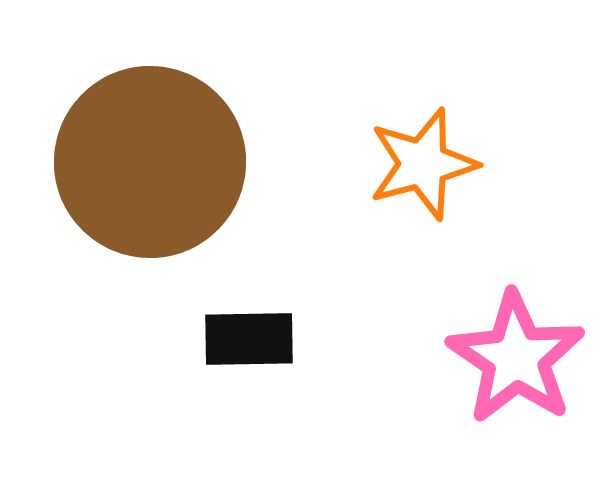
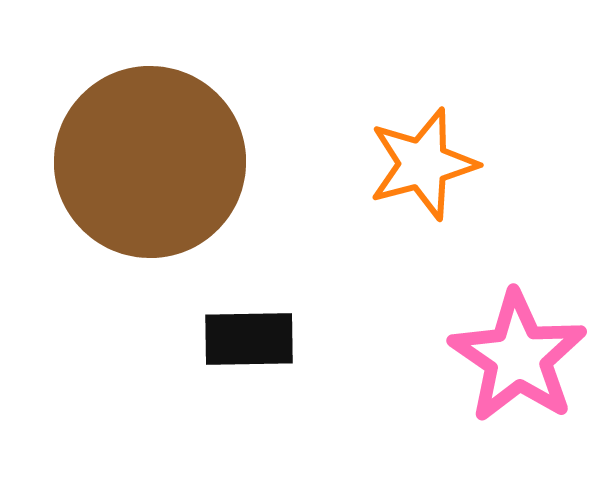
pink star: moved 2 px right, 1 px up
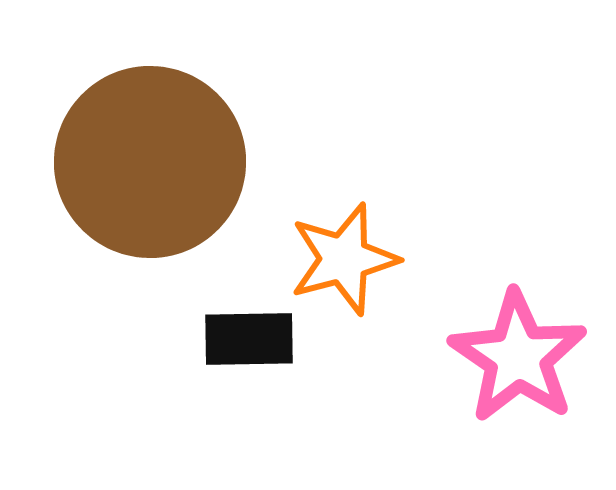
orange star: moved 79 px left, 95 px down
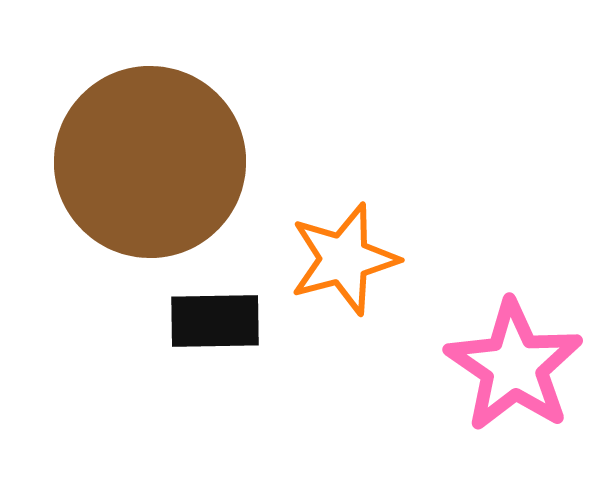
black rectangle: moved 34 px left, 18 px up
pink star: moved 4 px left, 9 px down
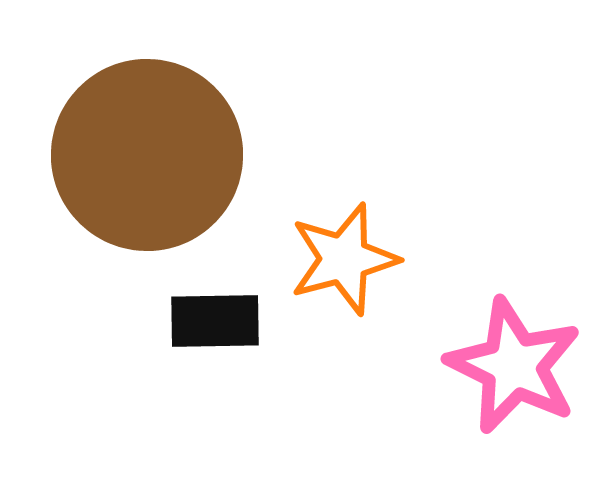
brown circle: moved 3 px left, 7 px up
pink star: rotated 8 degrees counterclockwise
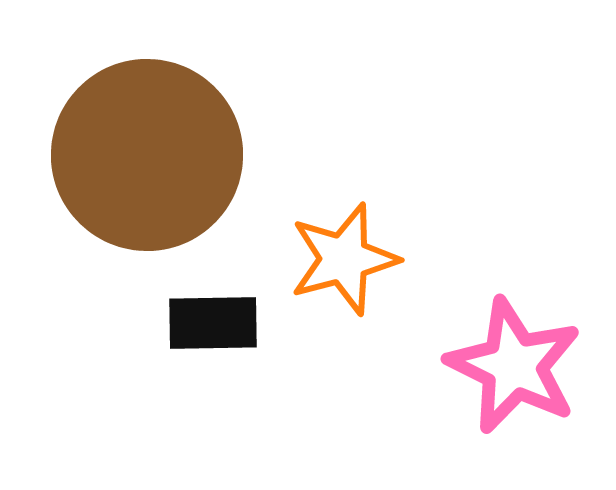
black rectangle: moved 2 px left, 2 px down
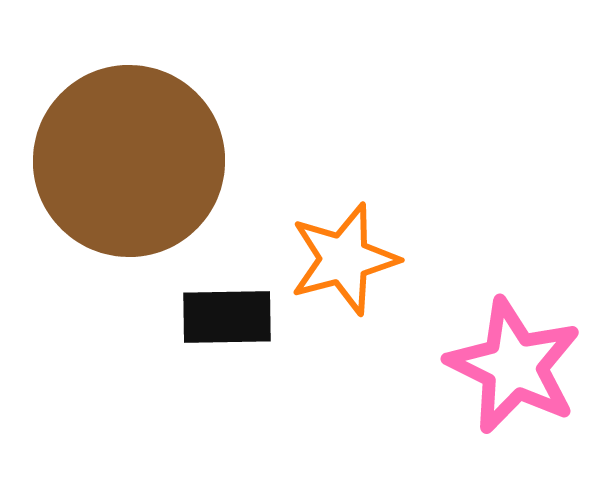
brown circle: moved 18 px left, 6 px down
black rectangle: moved 14 px right, 6 px up
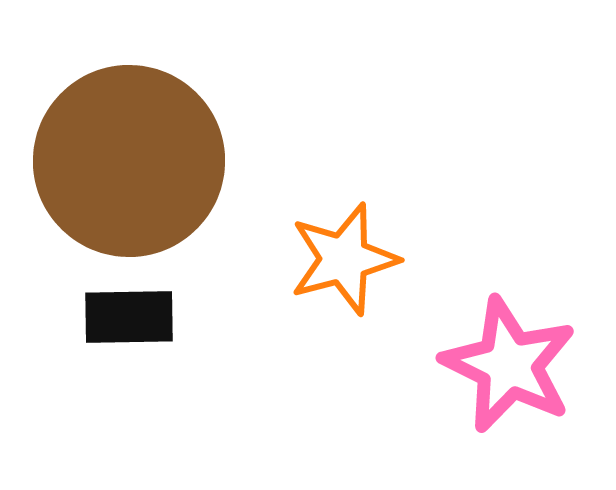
black rectangle: moved 98 px left
pink star: moved 5 px left, 1 px up
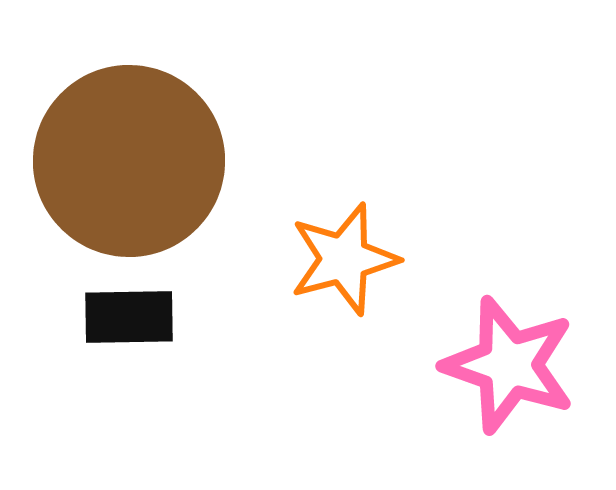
pink star: rotated 7 degrees counterclockwise
